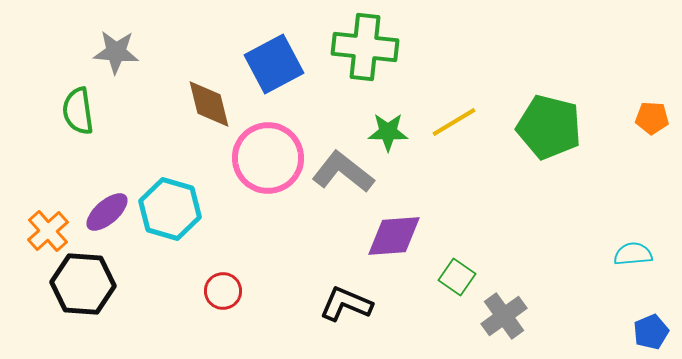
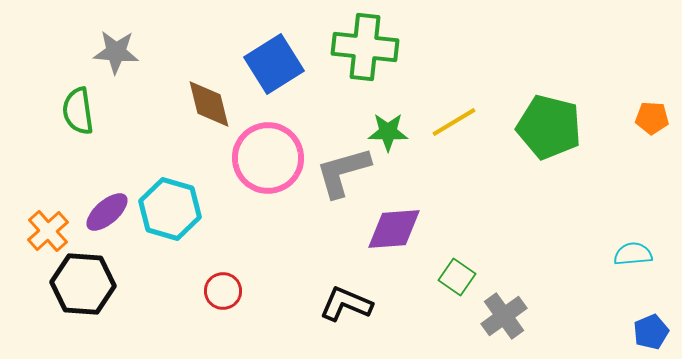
blue square: rotated 4 degrees counterclockwise
gray L-shape: rotated 54 degrees counterclockwise
purple diamond: moved 7 px up
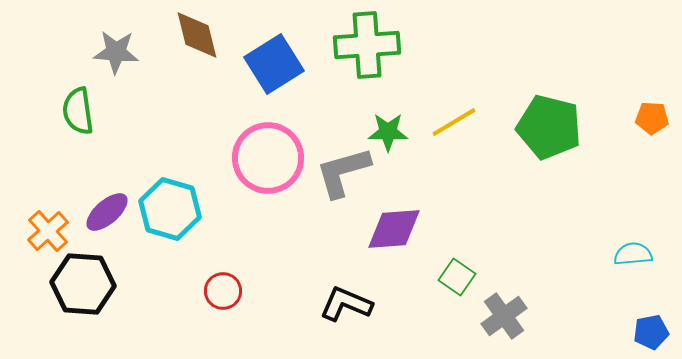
green cross: moved 2 px right, 2 px up; rotated 10 degrees counterclockwise
brown diamond: moved 12 px left, 69 px up
blue pentagon: rotated 12 degrees clockwise
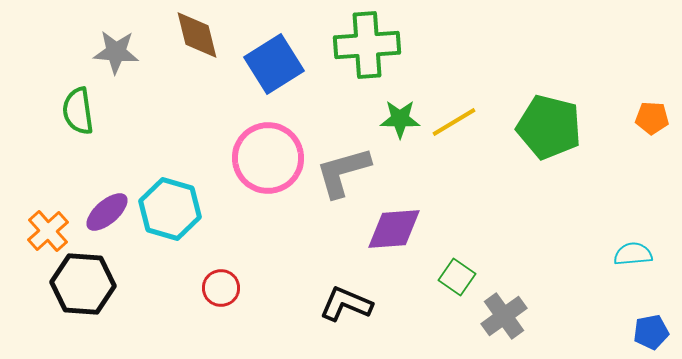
green star: moved 12 px right, 13 px up
red circle: moved 2 px left, 3 px up
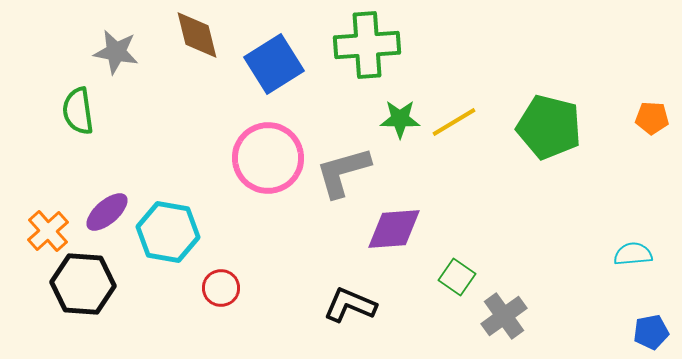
gray star: rotated 6 degrees clockwise
cyan hexagon: moved 2 px left, 23 px down; rotated 6 degrees counterclockwise
black L-shape: moved 4 px right, 1 px down
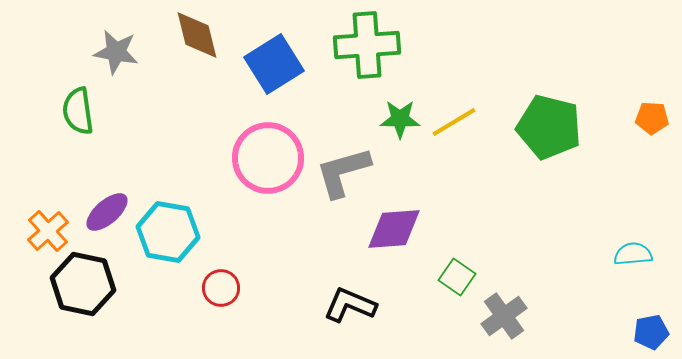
black hexagon: rotated 8 degrees clockwise
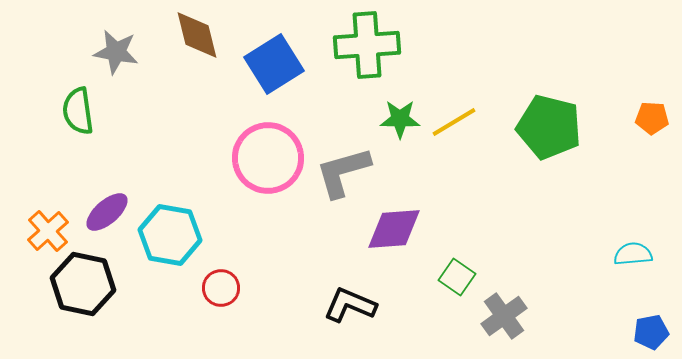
cyan hexagon: moved 2 px right, 3 px down
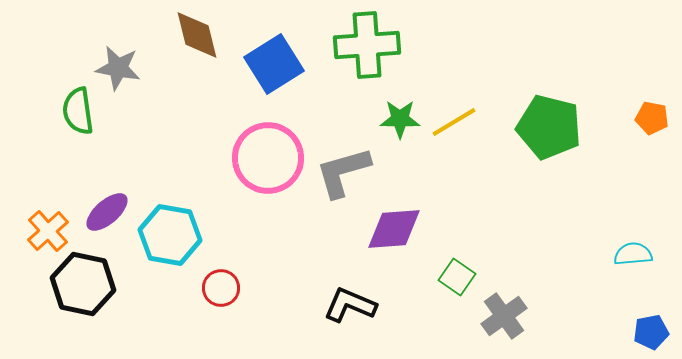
gray star: moved 2 px right, 16 px down
orange pentagon: rotated 8 degrees clockwise
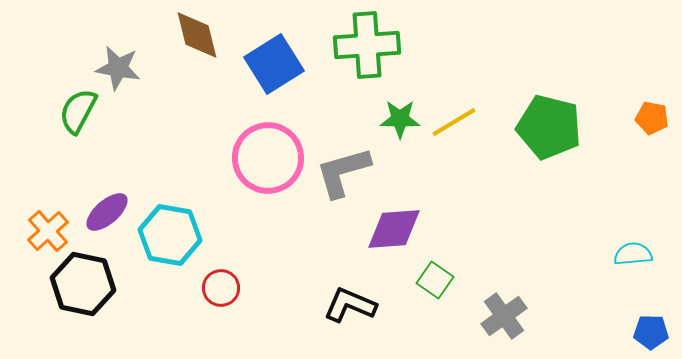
green semicircle: rotated 36 degrees clockwise
green square: moved 22 px left, 3 px down
blue pentagon: rotated 12 degrees clockwise
